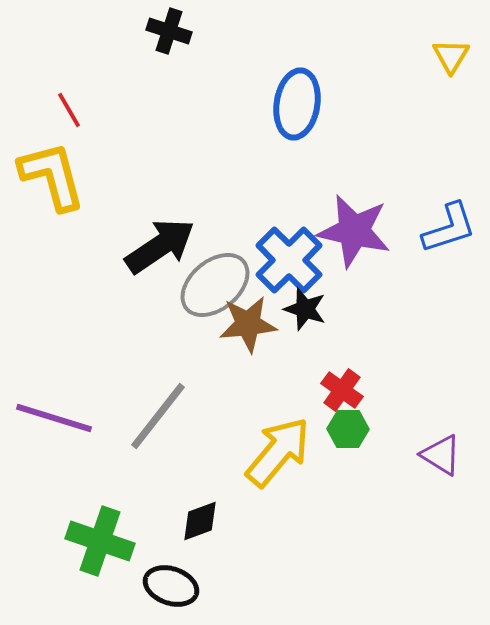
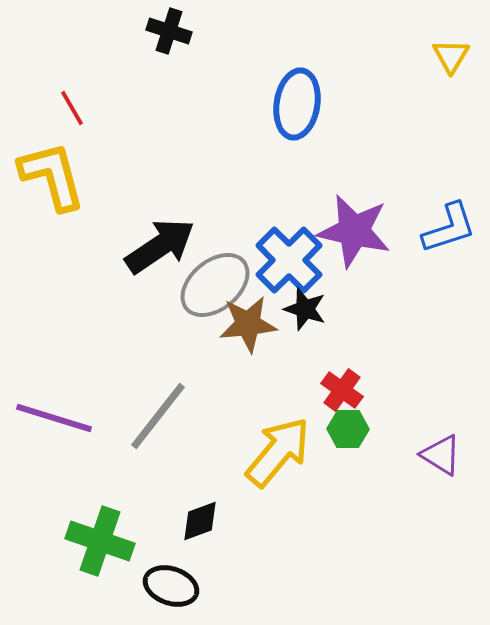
red line: moved 3 px right, 2 px up
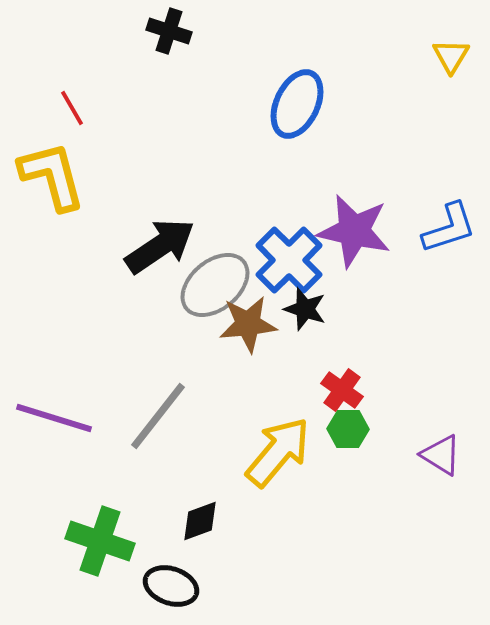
blue ellipse: rotated 16 degrees clockwise
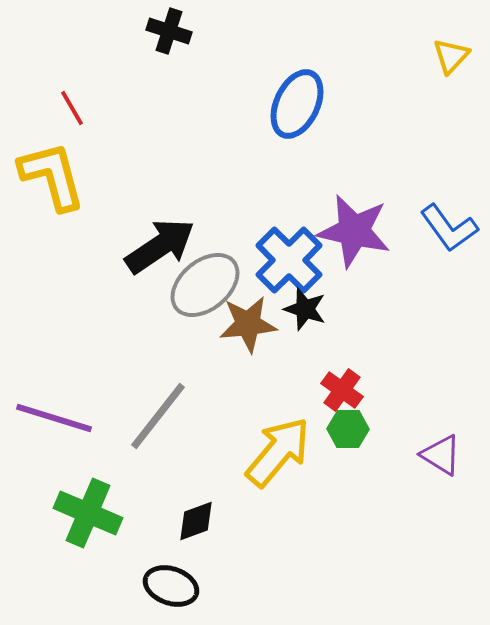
yellow triangle: rotated 12 degrees clockwise
blue L-shape: rotated 72 degrees clockwise
gray ellipse: moved 10 px left
black diamond: moved 4 px left
green cross: moved 12 px left, 28 px up; rotated 4 degrees clockwise
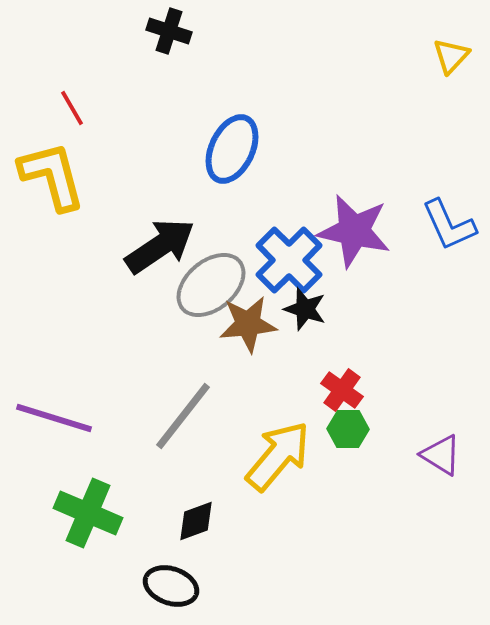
blue ellipse: moved 65 px left, 45 px down
blue L-shape: moved 3 px up; rotated 12 degrees clockwise
gray ellipse: moved 6 px right
gray line: moved 25 px right
yellow arrow: moved 4 px down
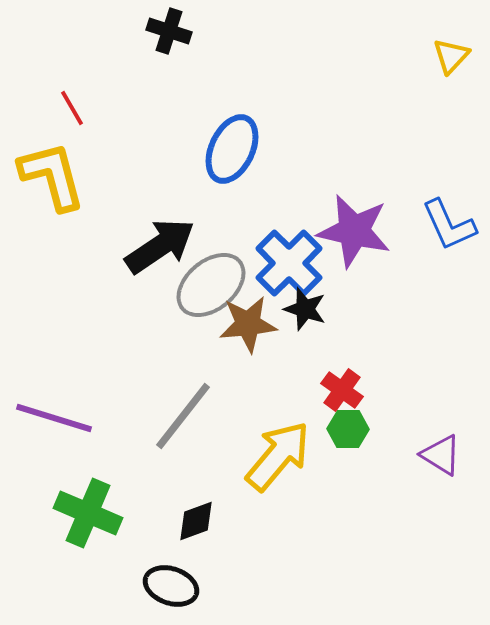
blue cross: moved 3 px down
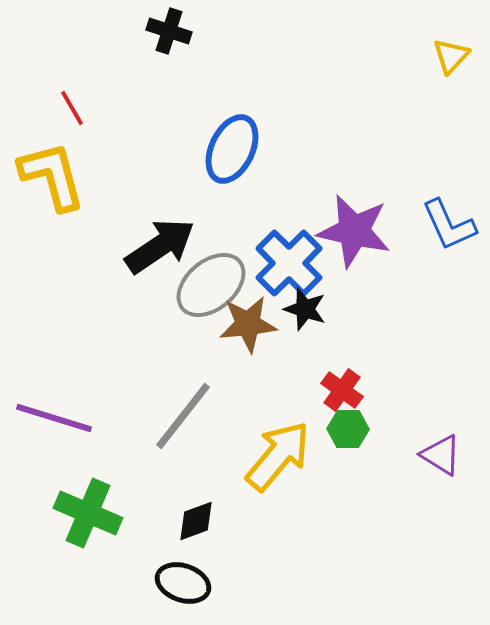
black ellipse: moved 12 px right, 3 px up
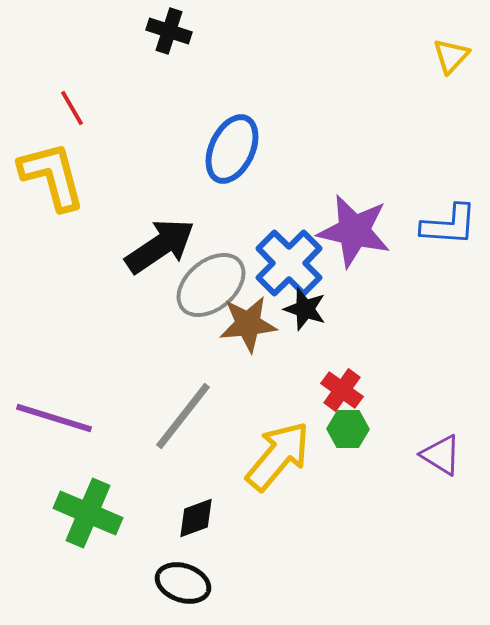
blue L-shape: rotated 62 degrees counterclockwise
black diamond: moved 3 px up
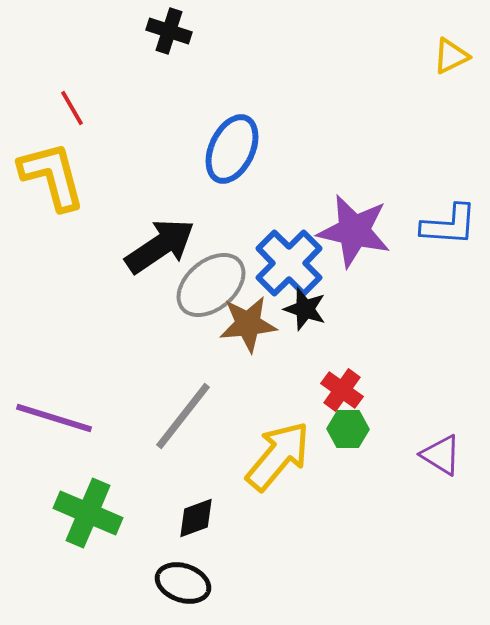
yellow triangle: rotated 21 degrees clockwise
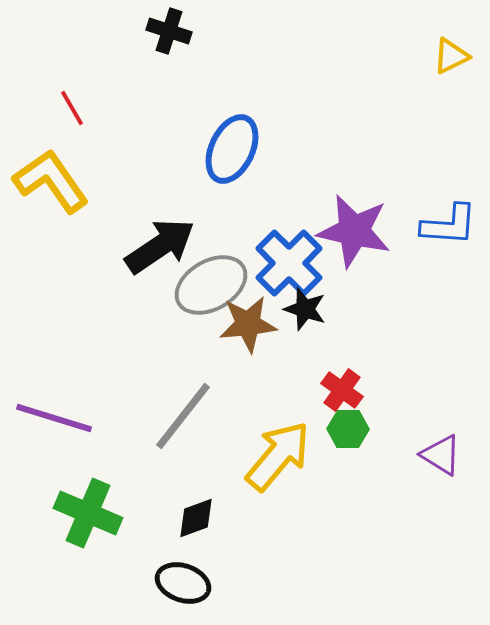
yellow L-shape: moved 1 px left, 5 px down; rotated 20 degrees counterclockwise
gray ellipse: rotated 10 degrees clockwise
